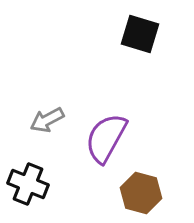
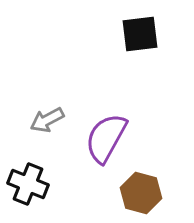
black square: rotated 24 degrees counterclockwise
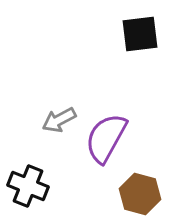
gray arrow: moved 12 px right
black cross: moved 2 px down
brown hexagon: moved 1 px left, 1 px down
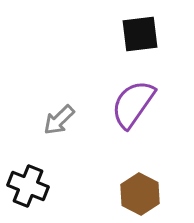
gray arrow: rotated 16 degrees counterclockwise
purple semicircle: moved 27 px right, 34 px up; rotated 6 degrees clockwise
brown hexagon: rotated 12 degrees clockwise
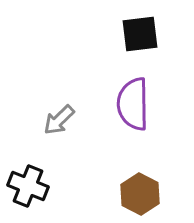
purple semicircle: rotated 36 degrees counterclockwise
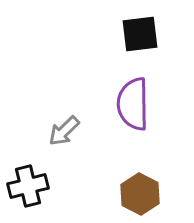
gray arrow: moved 5 px right, 11 px down
black cross: rotated 36 degrees counterclockwise
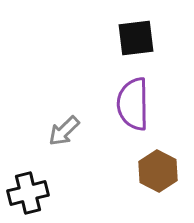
black square: moved 4 px left, 4 px down
black cross: moved 7 px down
brown hexagon: moved 18 px right, 23 px up
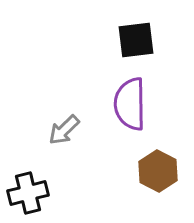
black square: moved 2 px down
purple semicircle: moved 3 px left
gray arrow: moved 1 px up
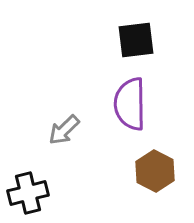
brown hexagon: moved 3 px left
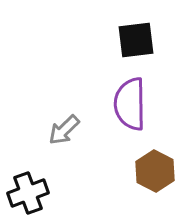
black cross: rotated 6 degrees counterclockwise
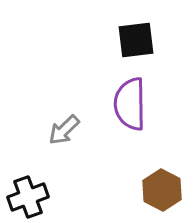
brown hexagon: moved 7 px right, 19 px down
black cross: moved 4 px down
